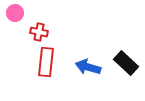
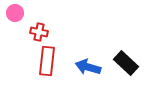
red rectangle: moved 1 px right, 1 px up
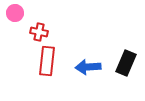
black rectangle: rotated 70 degrees clockwise
blue arrow: rotated 20 degrees counterclockwise
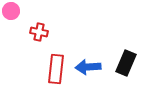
pink circle: moved 4 px left, 2 px up
red rectangle: moved 9 px right, 8 px down
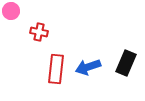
blue arrow: rotated 15 degrees counterclockwise
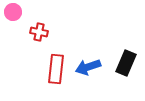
pink circle: moved 2 px right, 1 px down
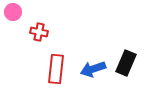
blue arrow: moved 5 px right, 2 px down
